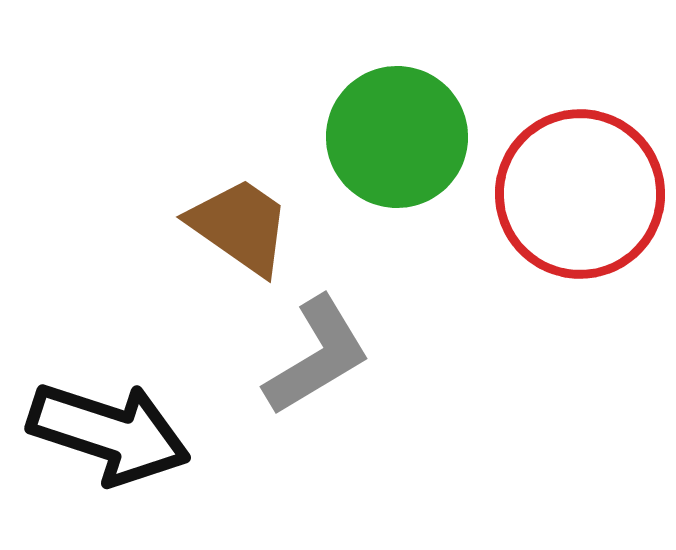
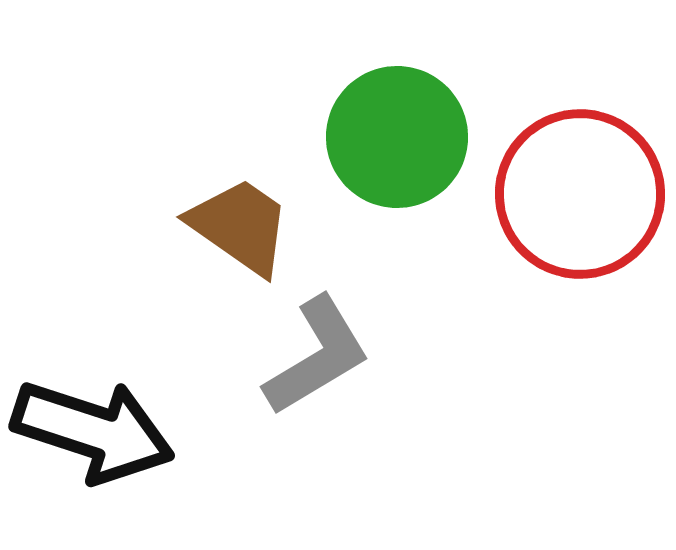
black arrow: moved 16 px left, 2 px up
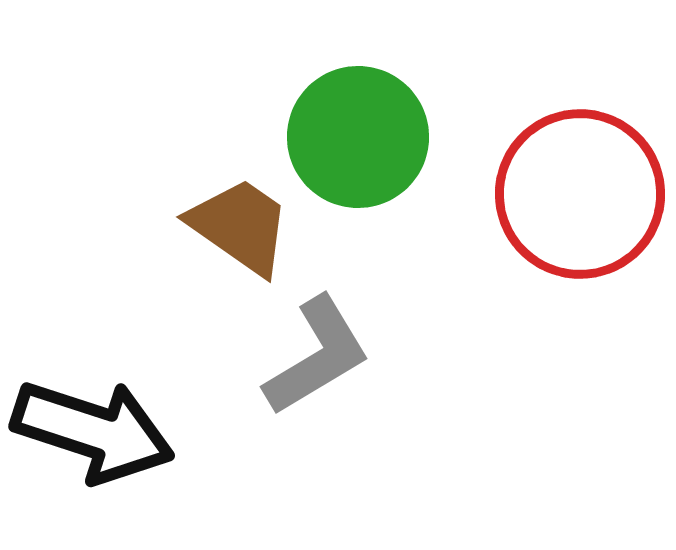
green circle: moved 39 px left
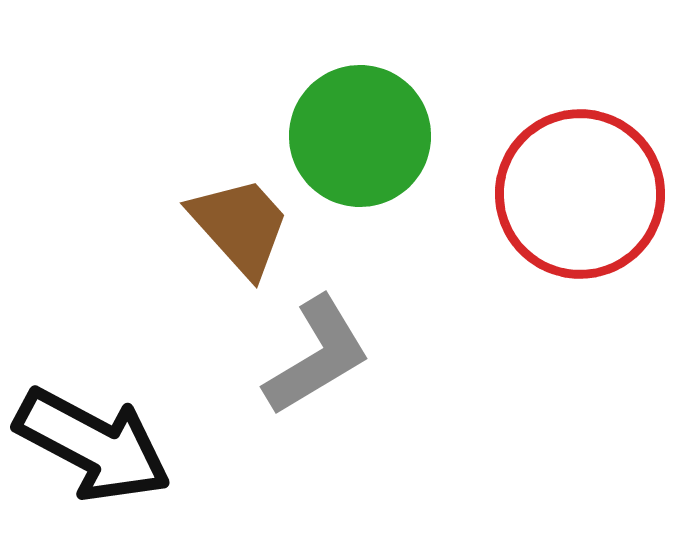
green circle: moved 2 px right, 1 px up
brown trapezoid: rotated 13 degrees clockwise
black arrow: moved 14 px down; rotated 10 degrees clockwise
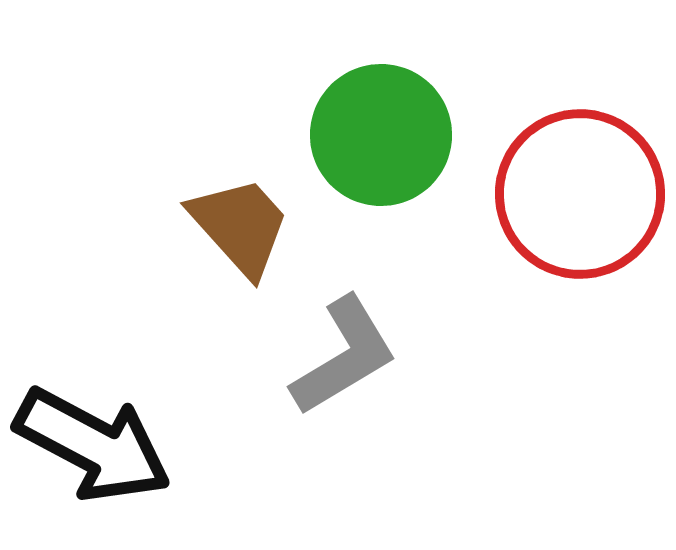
green circle: moved 21 px right, 1 px up
gray L-shape: moved 27 px right
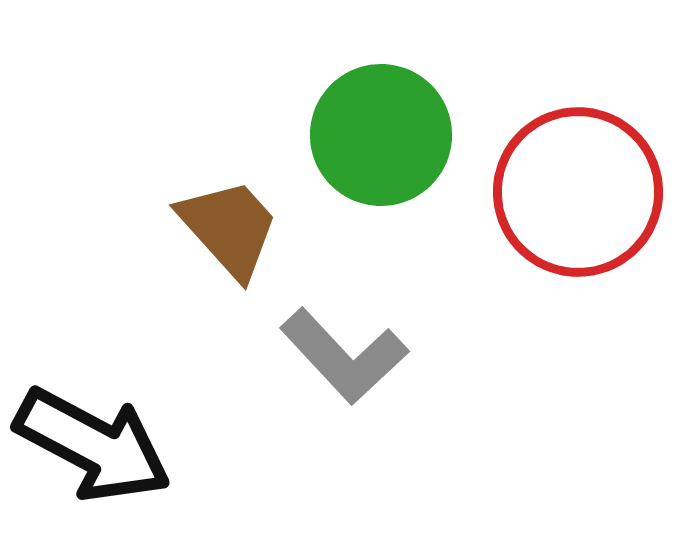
red circle: moved 2 px left, 2 px up
brown trapezoid: moved 11 px left, 2 px down
gray L-shape: rotated 78 degrees clockwise
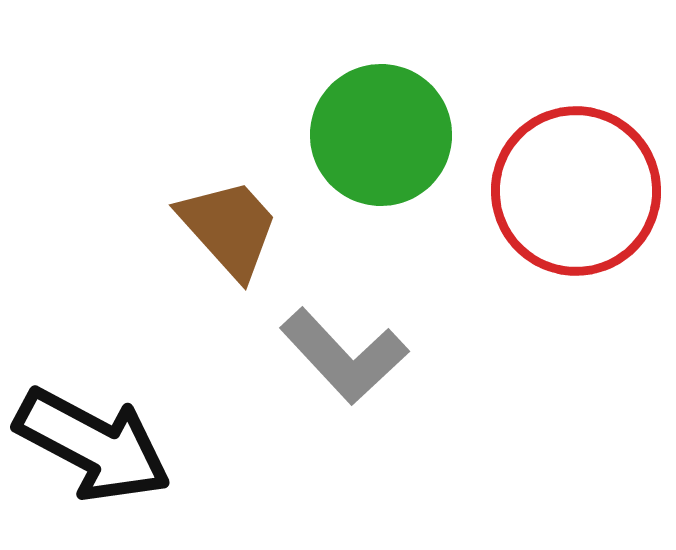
red circle: moved 2 px left, 1 px up
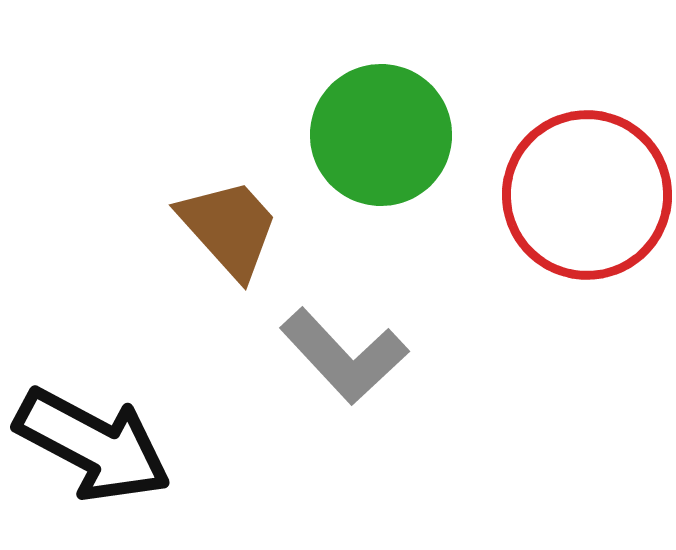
red circle: moved 11 px right, 4 px down
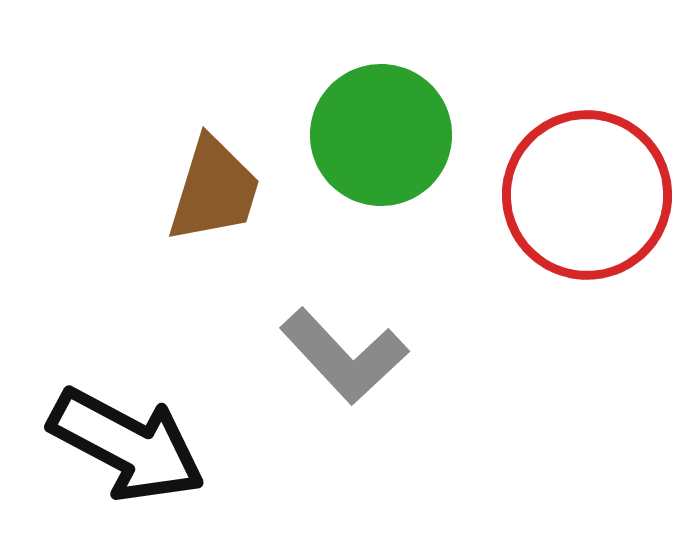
brown trapezoid: moved 15 px left, 38 px up; rotated 59 degrees clockwise
black arrow: moved 34 px right
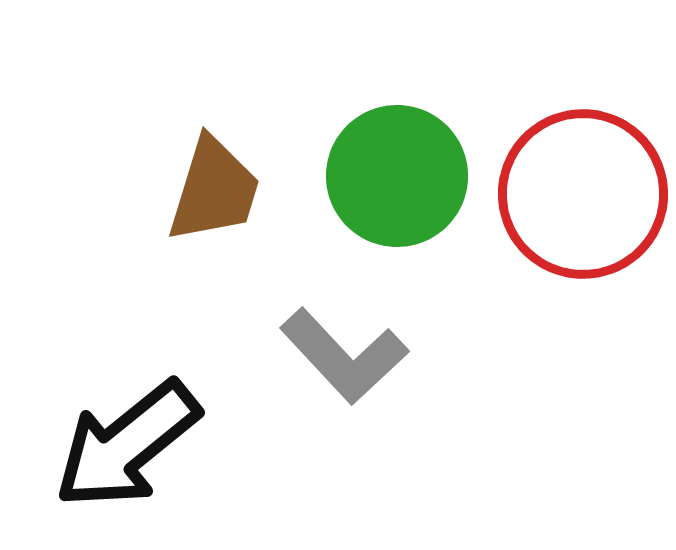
green circle: moved 16 px right, 41 px down
red circle: moved 4 px left, 1 px up
black arrow: rotated 113 degrees clockwise
